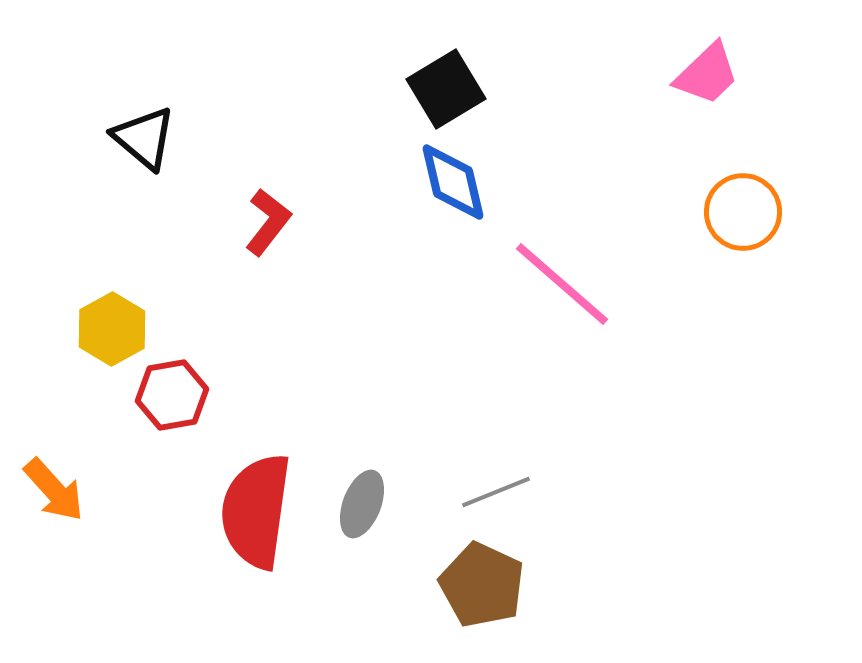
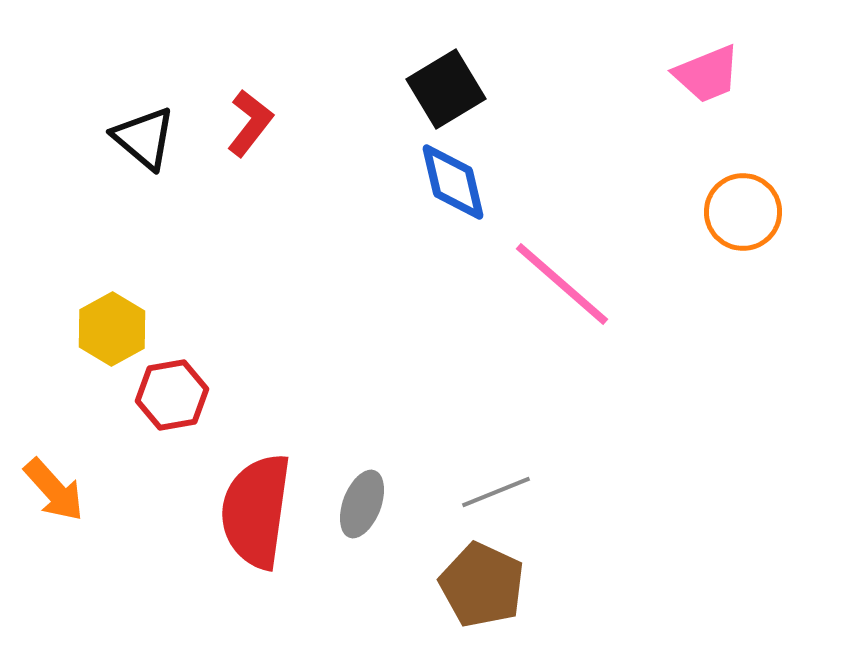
pink trapezoid: rotated 22 degrees clockwise
red L-shape: moved 18 px left, 99 px up
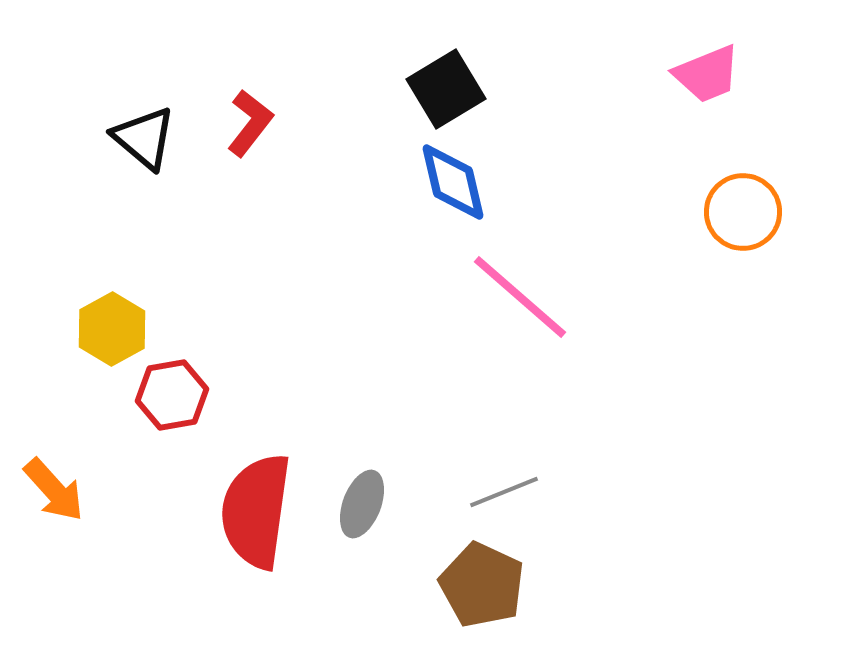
pink line: moved 42 px left, 13 px down
gray line: moved 8 px right
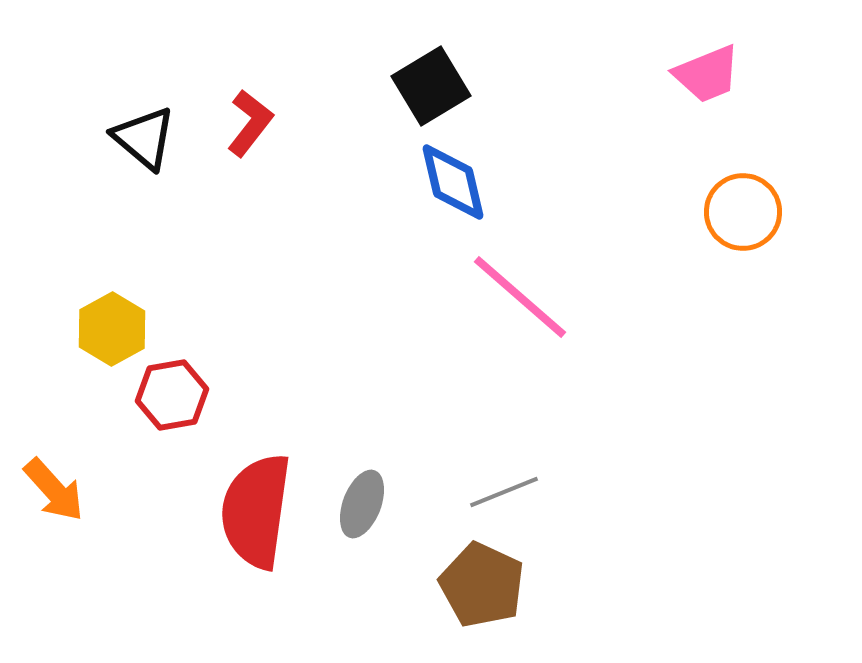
black square: moved 15 px left, 3 px up
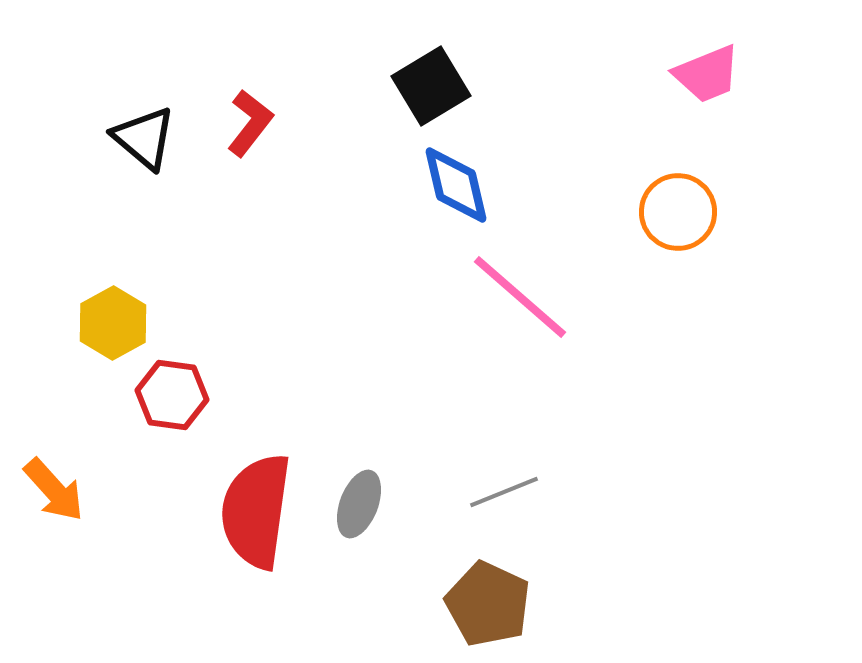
blue diamond: moved 3 px right, 3 px down
orange circle: moved 65 px left
yellow hexagon: moved 1 px right, 6 px up
red hexagon: rotated 18 degrees clockwise
gray ellipse: moved 3 px left
brown pentagon: moved 6 px right, 19 px down
